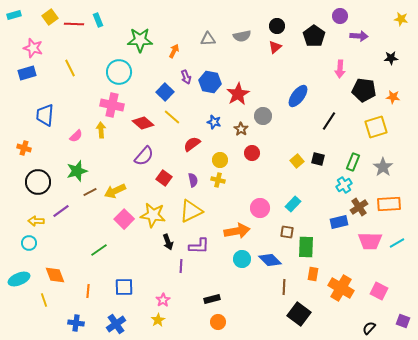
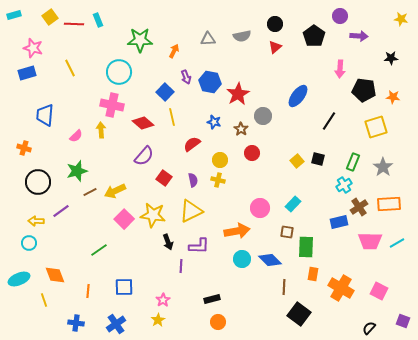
black circle at (277, 26): moved 2 px left, 2 px up
yellow line at (172, 117): rotated 36 degrees clockwise
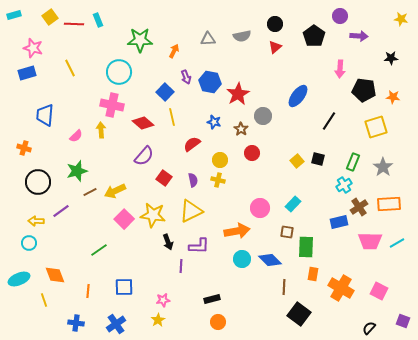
pink star at (163, 300): rotated 24 degrees clockwise
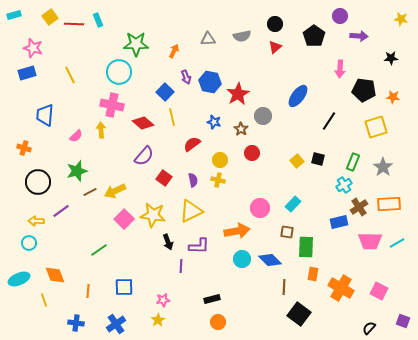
green star at (140, 40): moved 4 px left, 4 px down
yellow line at (70, 68): moved 7 px down
